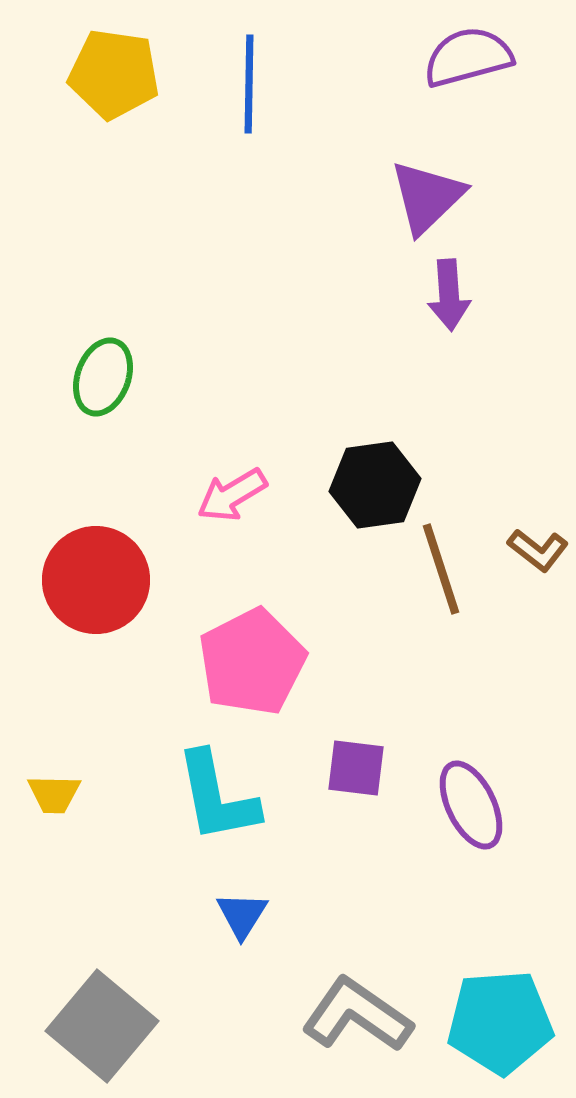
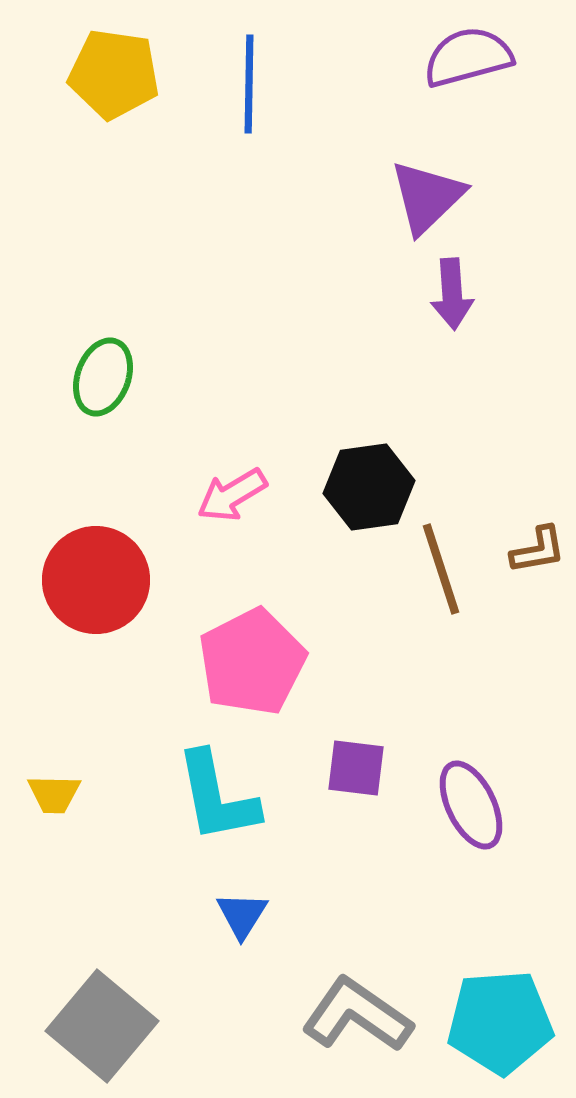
purple arrow: moved 3 px right, 1 px up
black hexagon: moved 6 px left, 2 px down
brown L-shape: rotated 48 degrees counterclockwise
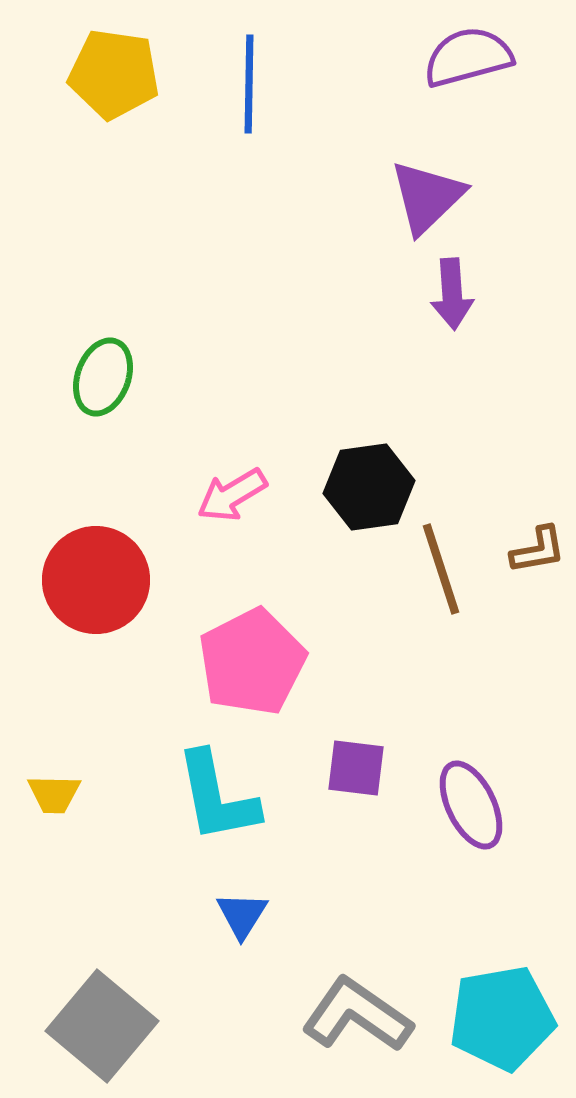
cyan pentagon: moved 2 px right, 4 px up; rotated 6 degrees counterclockwise
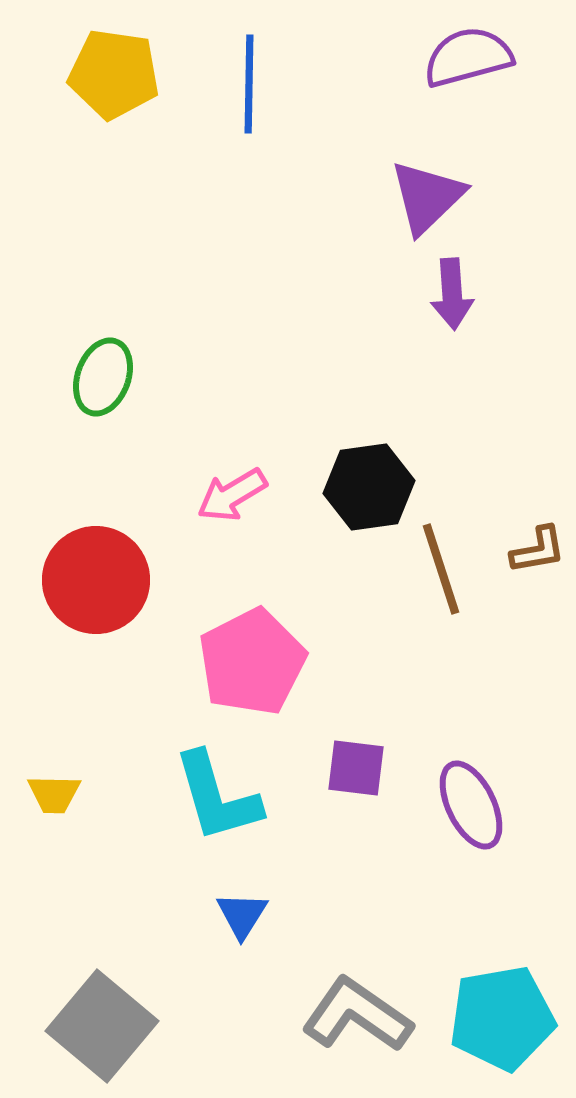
cyan L-shape: rotated 5 degrees counterclockwise
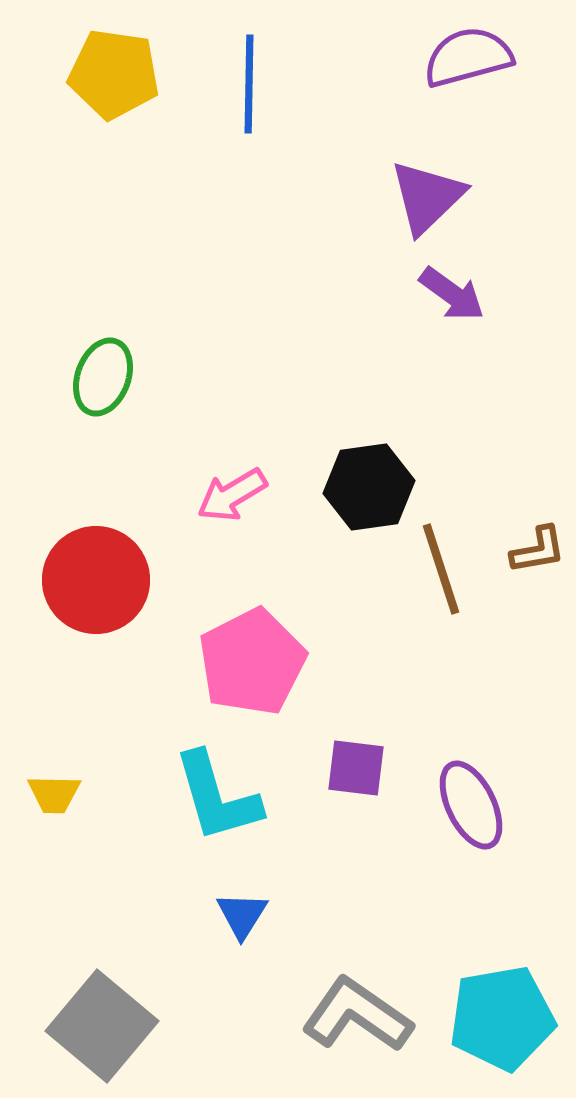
purple arrow: rotated 50 degrees counterclockwise
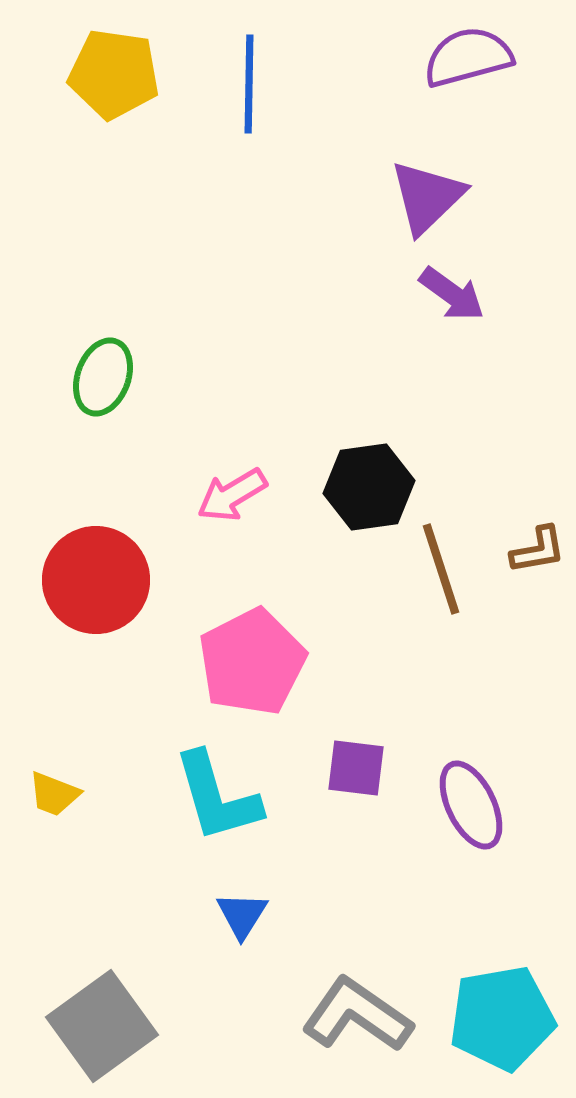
yellow trapezoid: rotated 20 degrees clockwise
gray square: rotated 14 degrees clockwise
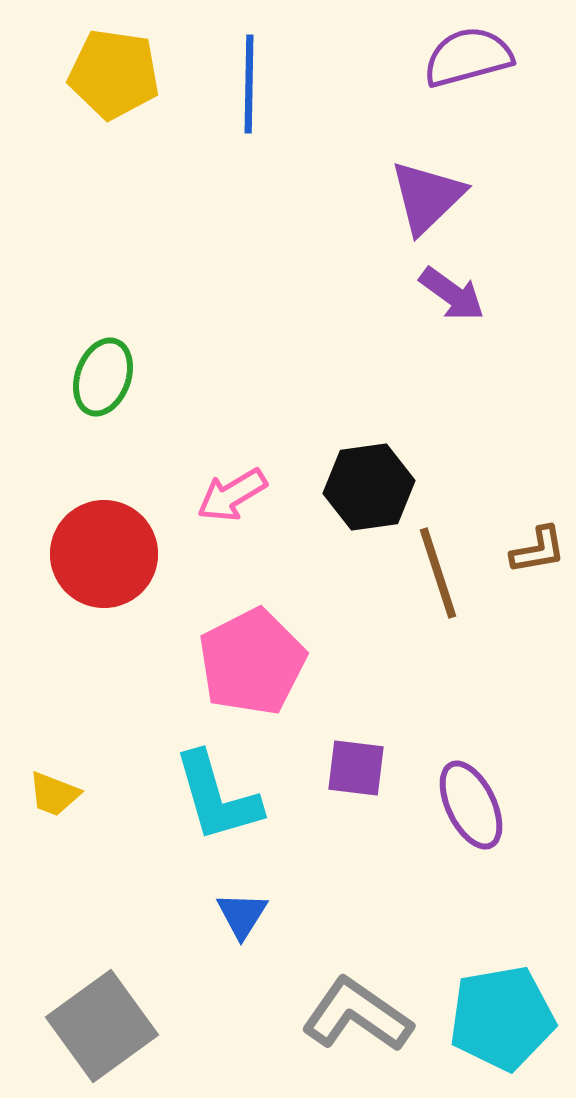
brown line: moved 3 px left, 4 px down
red circle: moved 8 px right, 26 px up
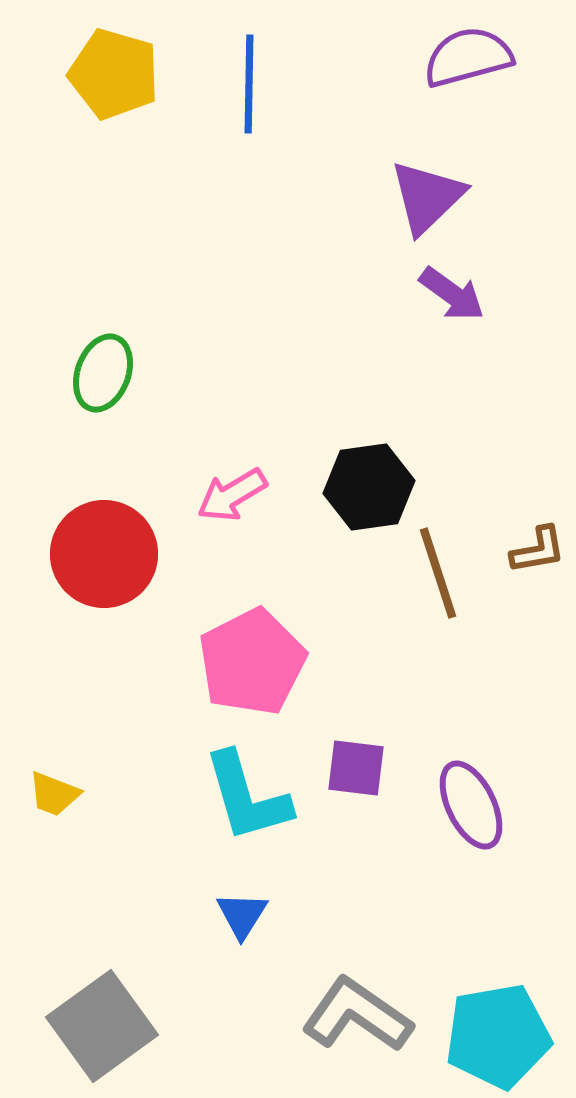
yellow pentagon: rotated 8 degrees clockwise
green ellipse: moved 4 px up
cyan L-shape: moved 30 px right
cyan pentagon: moved 4 px left, 18 px down
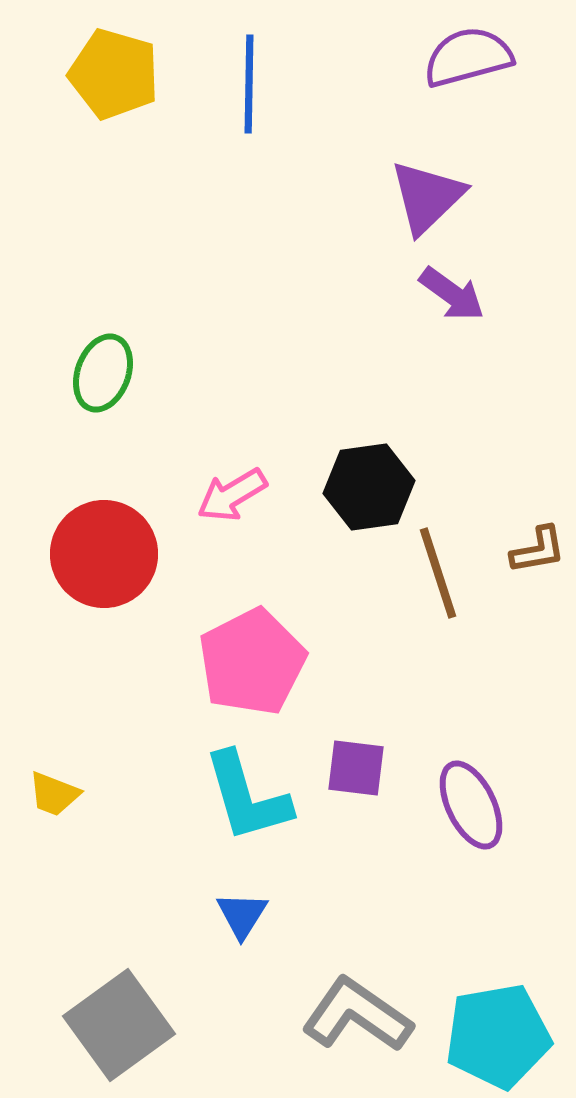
gray square: moved 17 px right, 1 px up
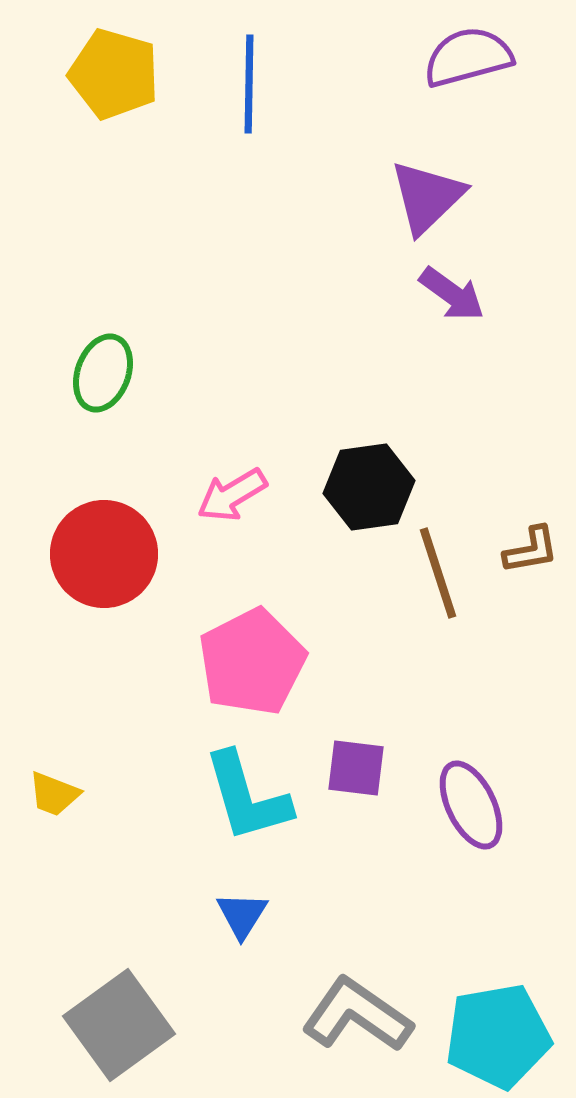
brown L-shape: moved 7 px left
